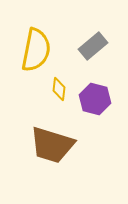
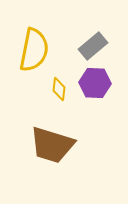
yellow semicircle: moved 2 px left
purple hexagon: moved 16 px up; rotated 12 degrees counterclockwise
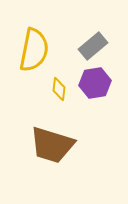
purple hexagon: rotated 12 degrees counterclockwise
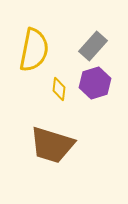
gray rectangle: rotated 8 degrees counterclockwise
purple hexagon: rotated 8 degrees counterclockwise
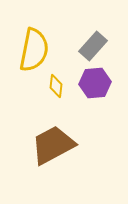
purple hexagon: rotated 12 degrees clockwise
yellow diamond: moved 3 px left, 3 px up
brown trapezoid: moved 1 px right; rotated 135 degrees clockwise
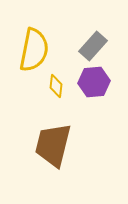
purple hexagon: moved 1 px left, 1 px up
brown trapezoid: rotated 48 degrees counterclockwise
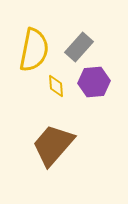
gray rectangle: moved 14 px left, 1 px down
yellow diamond: rotated 10 degrees counterclockwise
brown trapezoid: rotated 27 degrees clockwise
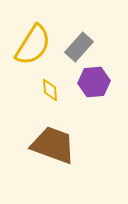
yellow semicircle: moved 1 px left, 5 px up; rotated 21 degrees clockwise
yellow diamond: moved 6 px left, 4 px down
brown trapezoid: rotated 69 degrees clockwise
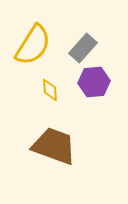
gray rectangle: moved 4 px right, 1 px down
brown trapezoid: moved 1 px right, 1 px down
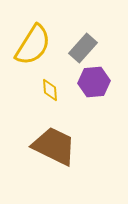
brown trapezoid: rotated 6 degrees clockwise
